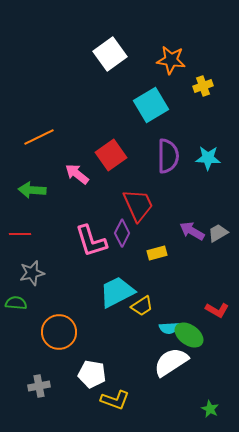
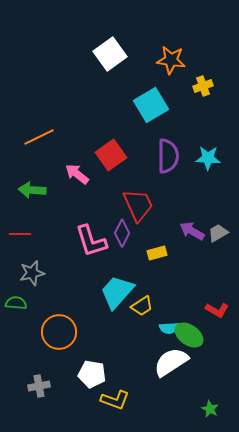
cyan trapezoid: rotated 21 degrees counterclockwise
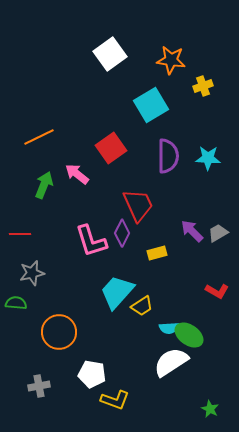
red square: moved 7 px up
green arrow: moved 12 px right, 5 px up; rotated 108 degrees clockwise
purple arrow: rotated 15 degrees clockwise
red L-shape: moved 19 px up
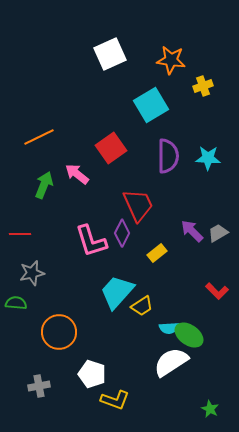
white square: rotated 12 degrees clockwise
yellow rectangle: rotated 24 degrees counterclockwise
red L-shape: rotated 15 degrees clockwise
white pentagon: rotated 8 degrees clockwise
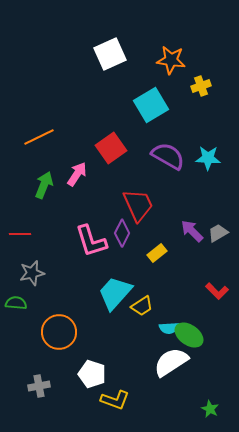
yellow cross: moved 2 px left
purple semicircle: rotated 60 degrees counterclockwise
pink arrow: rotated 85 degrees clockwise
cyan trapezoid: moved 2 px left, 1 px down
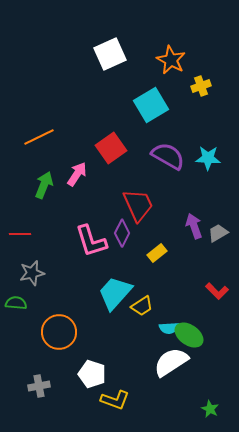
orange star: rotated 20 degrees clockwise
purple arrow: moved 2 px right, 5 px up; rotated 25 degrees clockwise
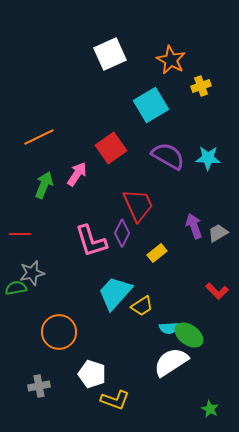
green semicircle: moved 15 px up; rotated 15 degrees counterclockwise
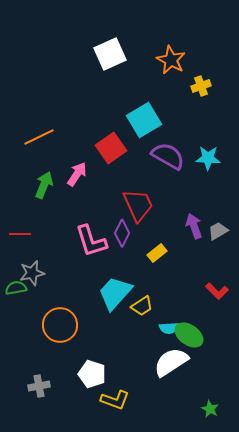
cyan square: moved 7 px left, 15 px down
gray trapezoid: moved 2 px up
orange circle: moved 1 px right, 7 px up
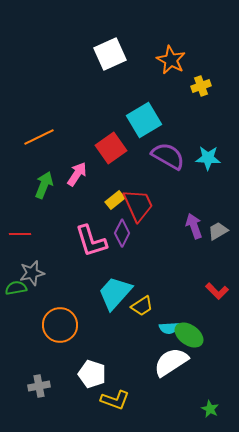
yellow rectangle: moved 42 px left, 53 px up
